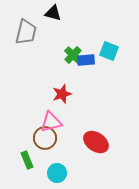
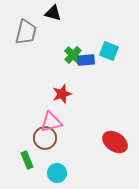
red ellipse: moved 19 px right
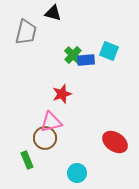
cyan circle: moved 20 px right
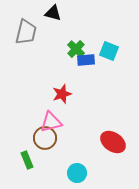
green cross: moved 3 px right, 6 px up
red ellipse: moved 2 px left
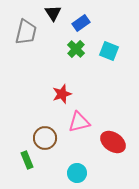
black triangle: rotated 42 degrees clockwise
blue rectangle: moved 5 px left, 37 px up; rotated 30 degrees counterclockwise
pink triangle: moved 28 px right
